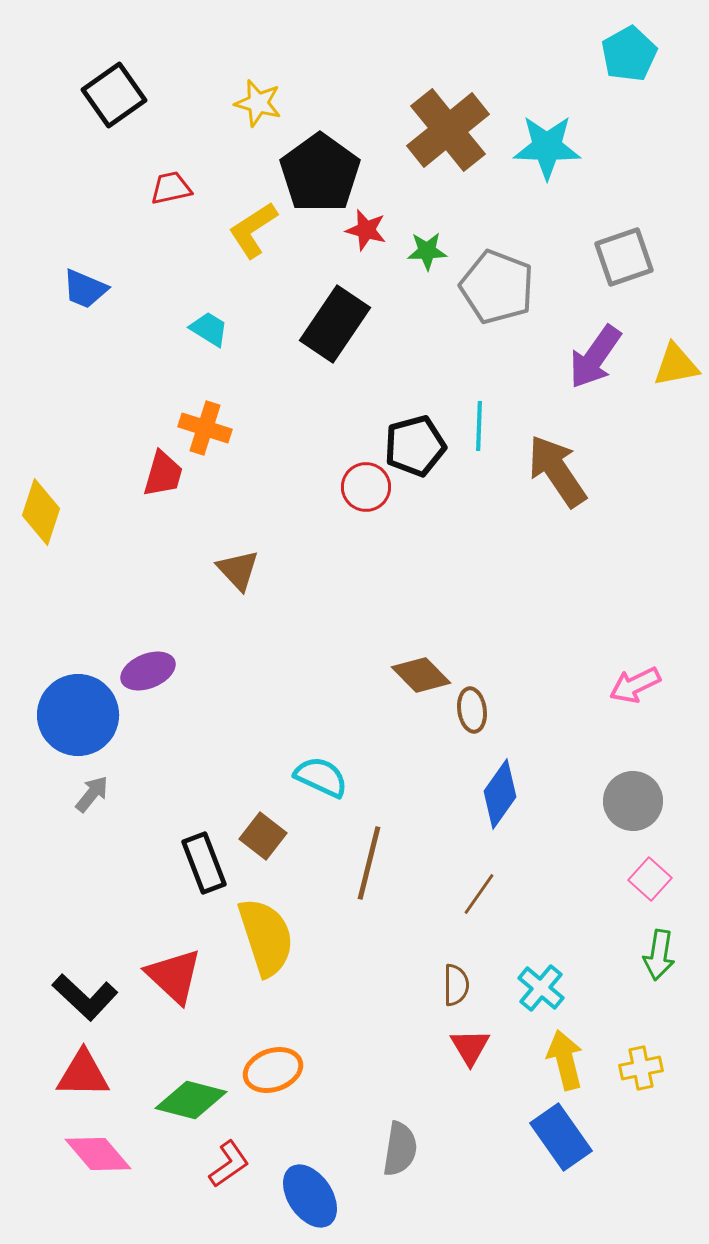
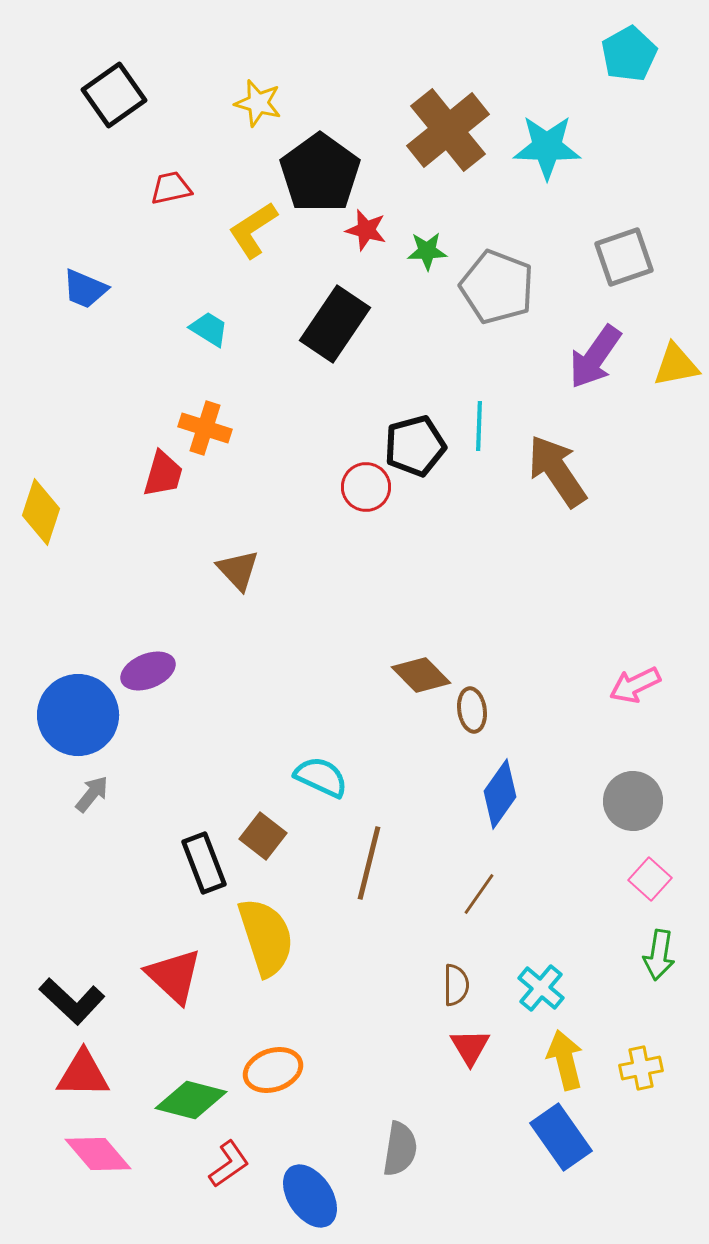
black L-shape at (85, 997): moved 13 px left, 4 px down
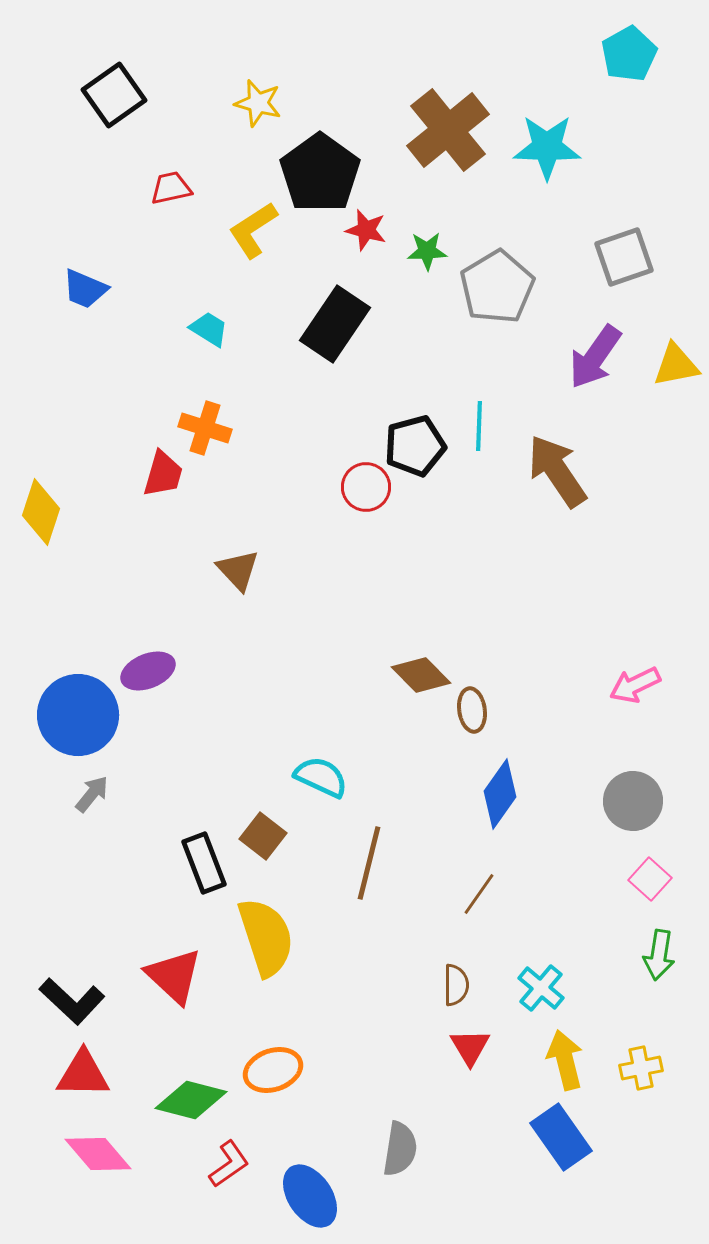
gray pentagon at (497, 287): rotated 20 degrees clockwise
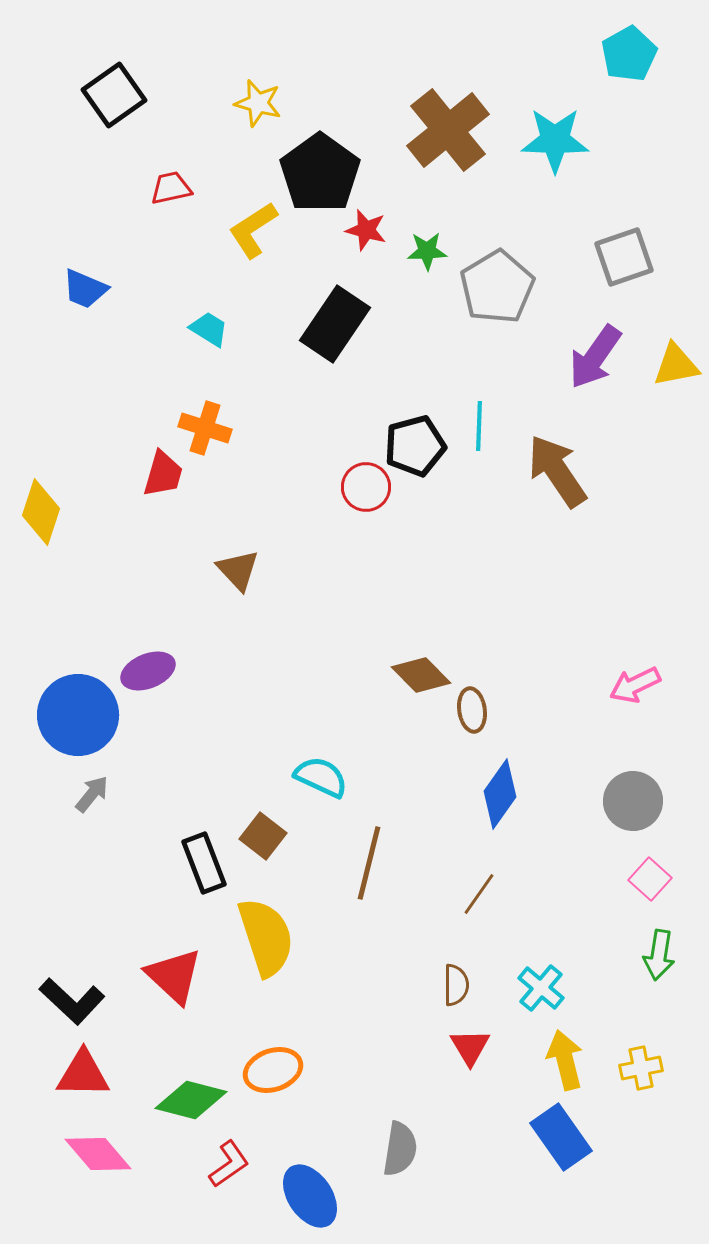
cyan star at (547, 147): moved 8 px right, 7 px up
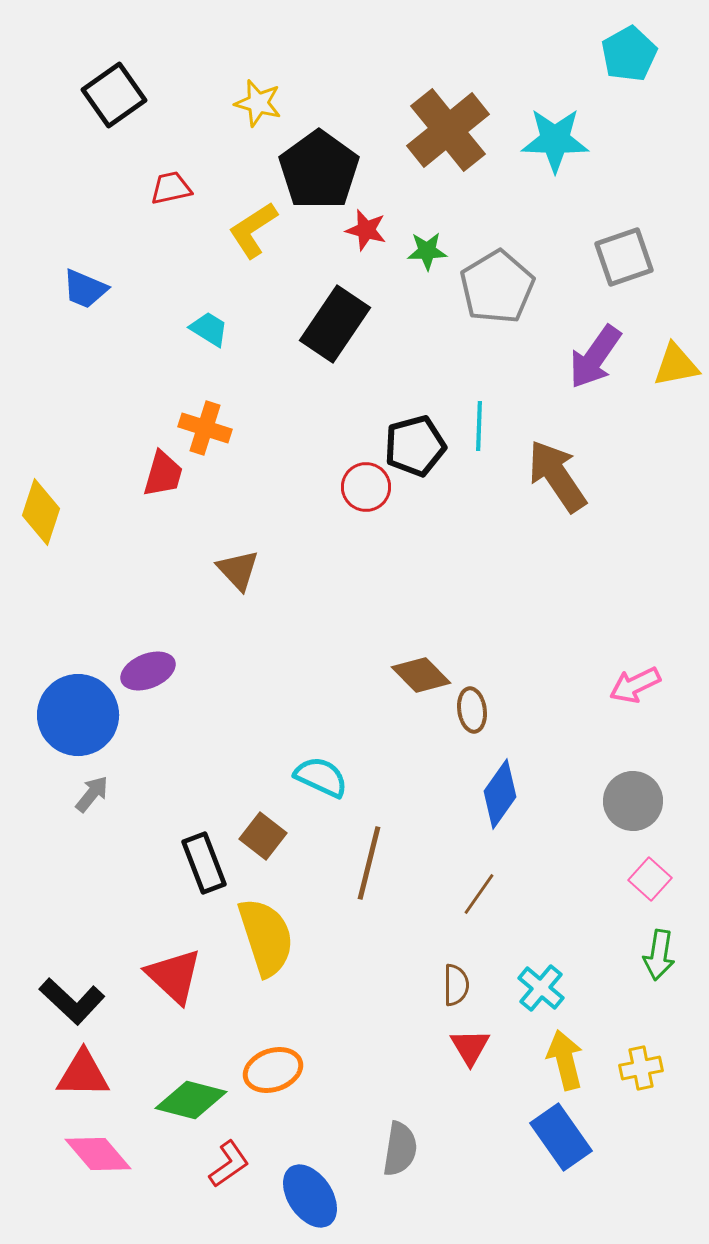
black pentagon at (320, 173): moved 1 px left, 3 px up
brown arrow at (557, 471): moved 5 px down
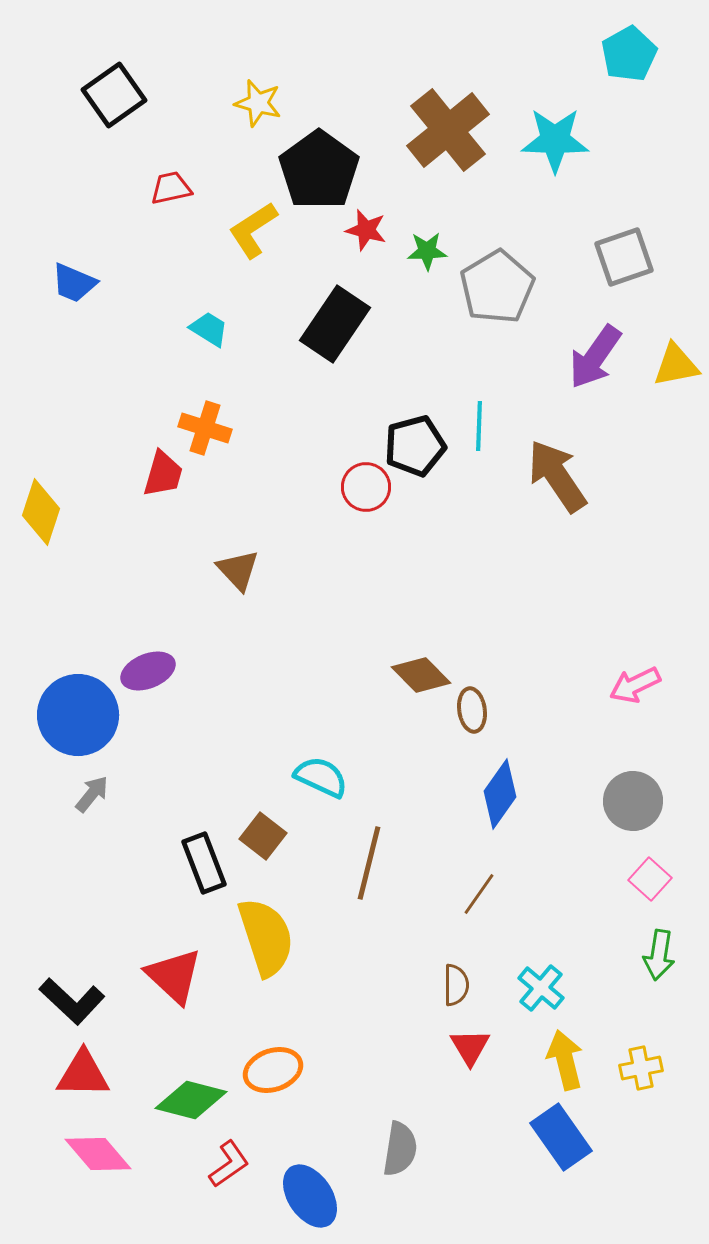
blue trapezoid at (85, 289): moved 11 px left, 6 px up
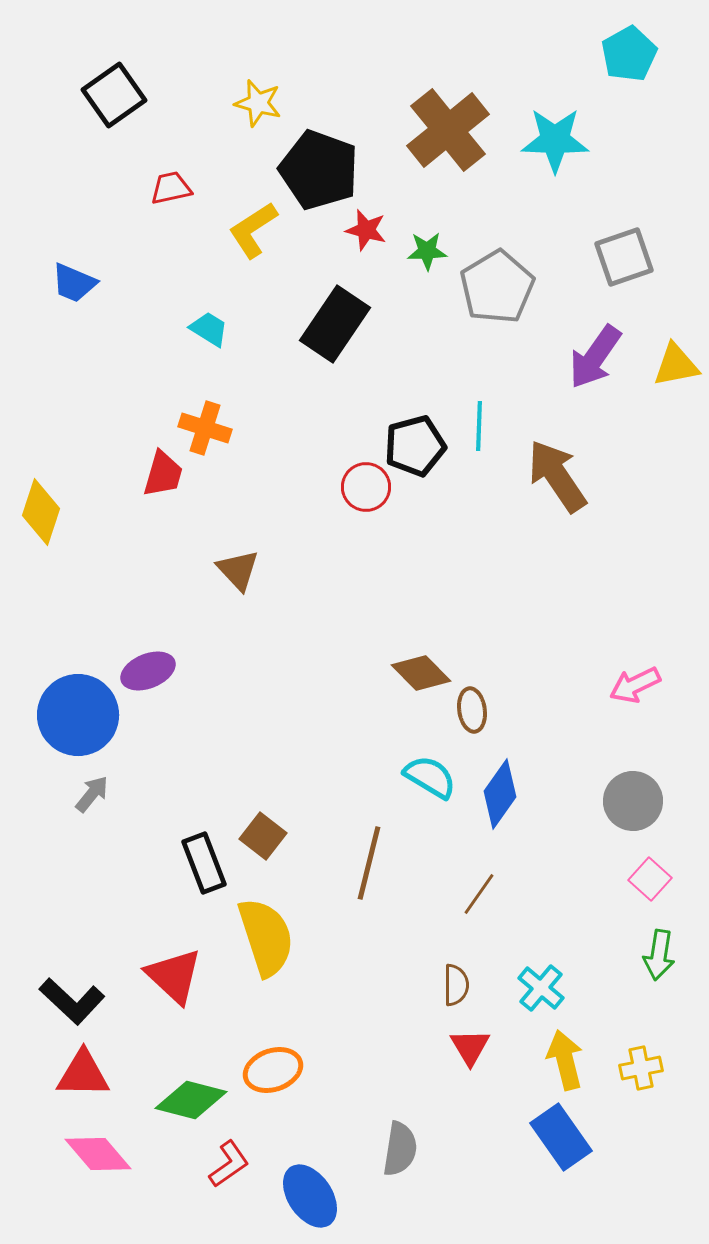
black pentagon at (319, 170): rotated 16 degrees counterclockwise
brown diamond at (421, 675): moved 2 px up
cyan semicircle at (321, 777): moved 109 px right; rotated 6 degrees clockwise
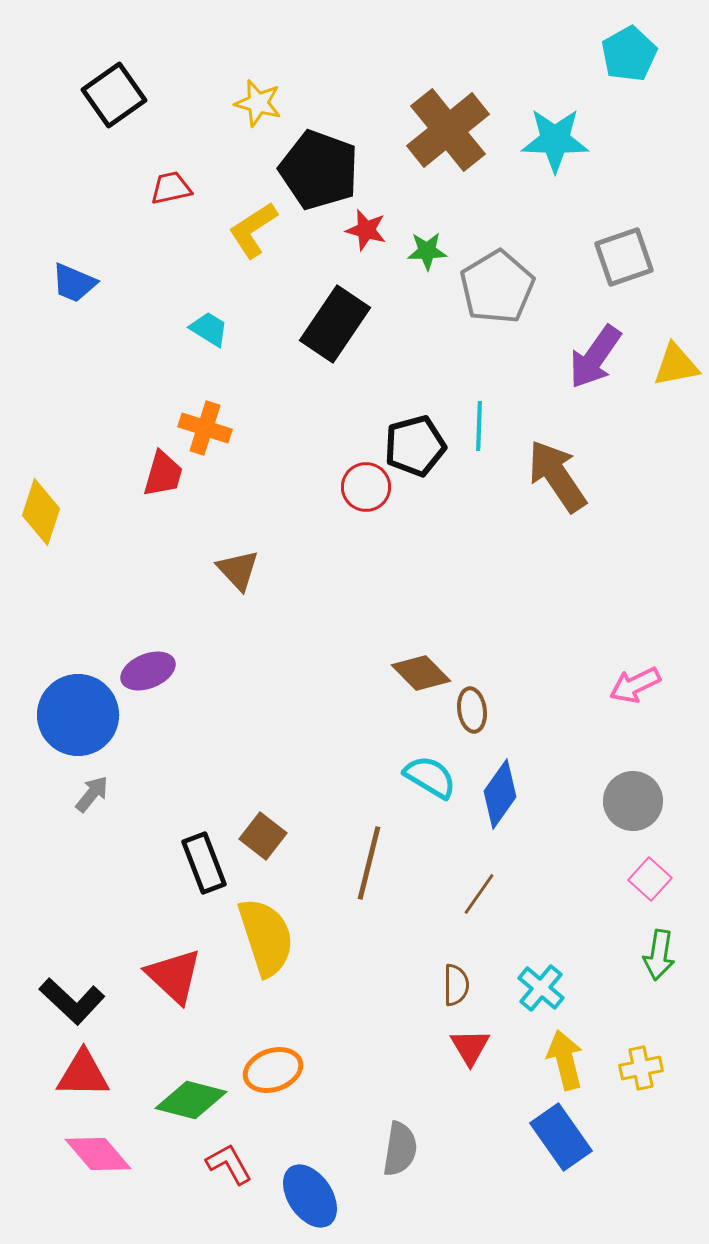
red L-shape at (229, 1164): rotated 84 degrees counterclockwise
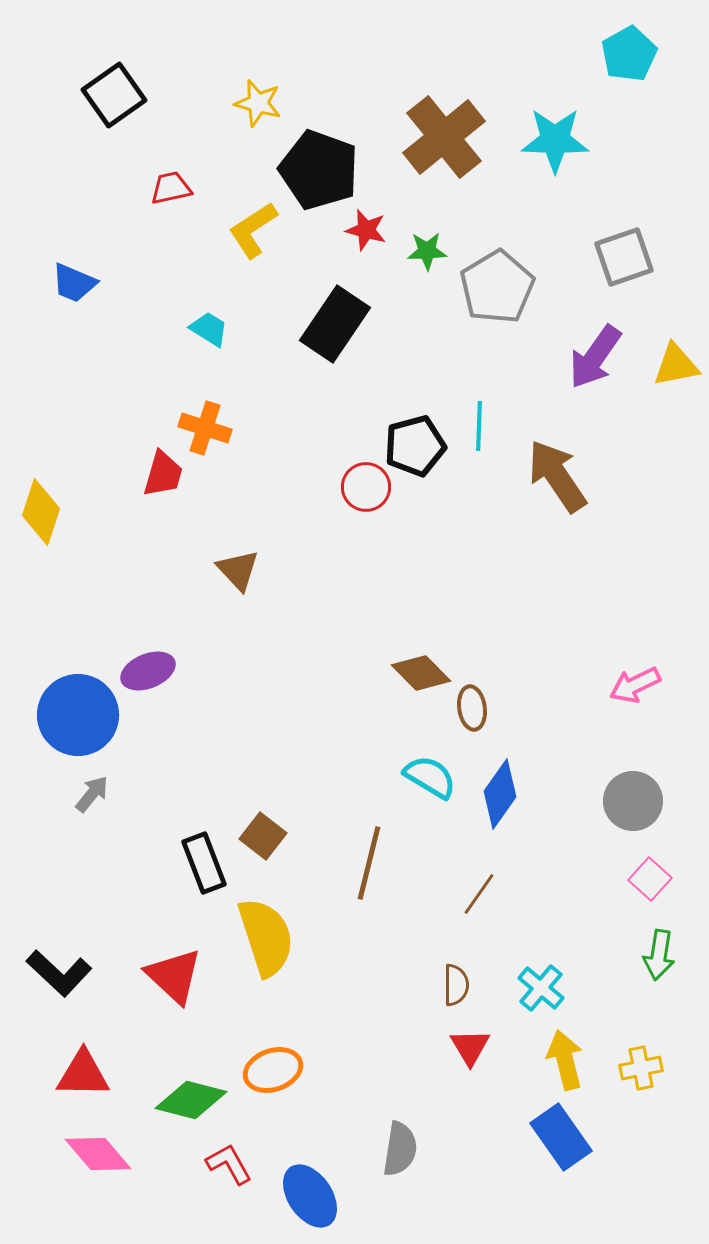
brown cross at (448, 130): moved 4 px left, 7 px down
brown ellipse at (472, 710): moved 2 px up
black L-shape at (72, 1001): moved 13 px left, 28 px up
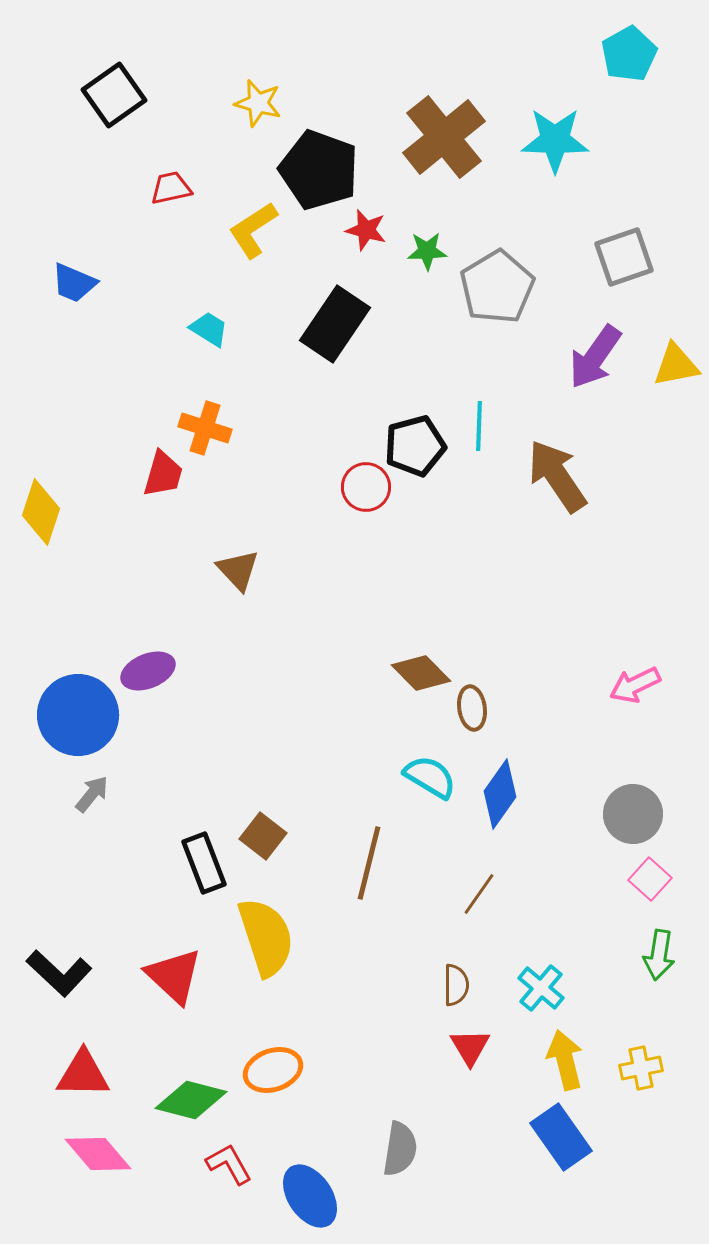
gray circle at (633, 801): moved 13 px down
